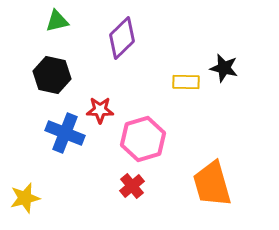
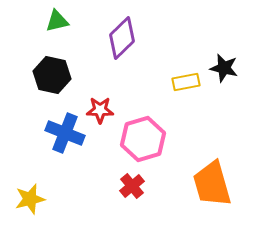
yellow rectangle: rotated 12 degrees counterclockwise
yellow star: moved 5 px right, 1 px down
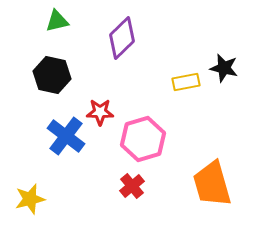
red star: moved 2 px down
blue cross: moved 1 px right, 3 px down; rotated 15 degrees clockwise
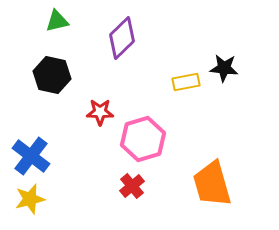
black star: rotated 8 degrees counterclockwise
blue cross: moved 35 px left, 20 px down
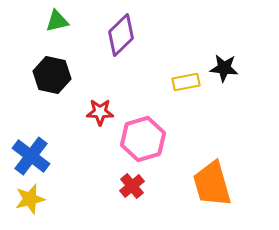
purple diamond: moved 1 px left, 3 px up
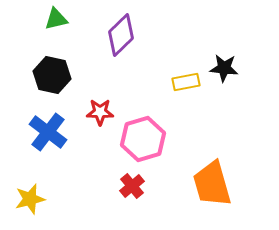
green triangle: moved 1 px left, 2 px up
blue cross: moved 17 px right, 24 px up
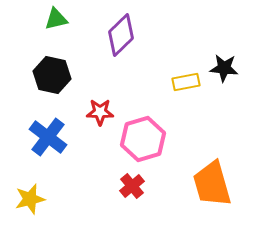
blue cross: moved 5 px down
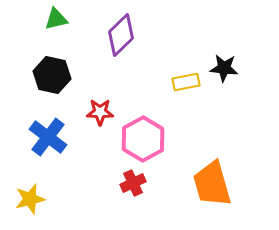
pink hexagon: rotated 12 degrees counterclockwise
red cross: moved 1 px right, 3 px up; rotated 15 degrees clockwise
